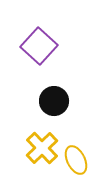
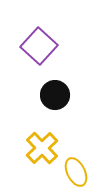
black circle: moved 1 px right, 6 px up
yellow ellipse: moved 12 px down
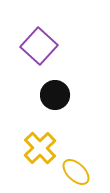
yellow cross: moved 2 px left
yellow ellipse: rotated 20 degrees counterclockwise
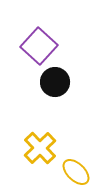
black circle: moved 13 px up
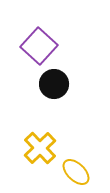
black circle: moved 1 px left, 2 px down
